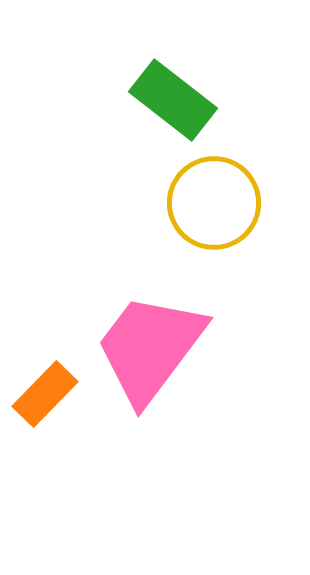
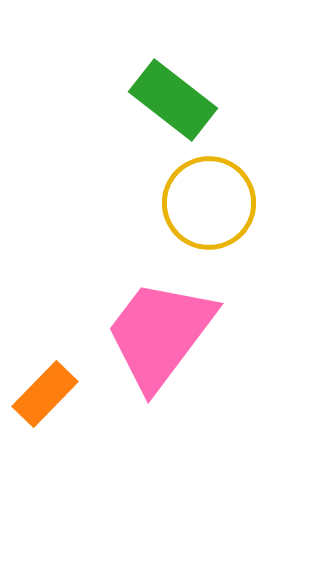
yellow circle: moved 5 px left
pink trapezoid: moved 10 px right, 14 px up
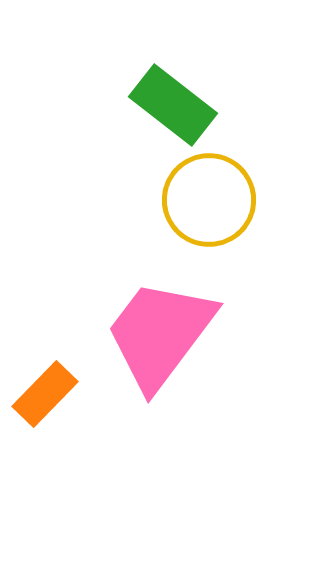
green rectangle: moved 5 px down
yellow circle: moved 3 px up
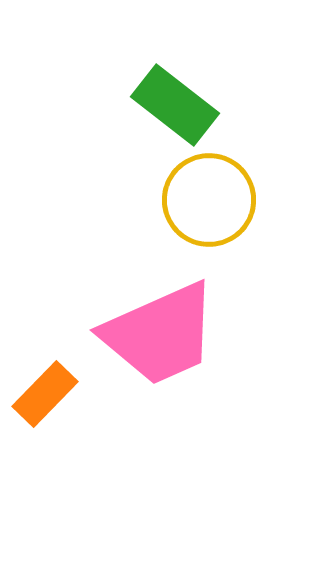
green rectangle: moved 2 px right
pink trapezoid: rotated 151 degrees counterclockwise
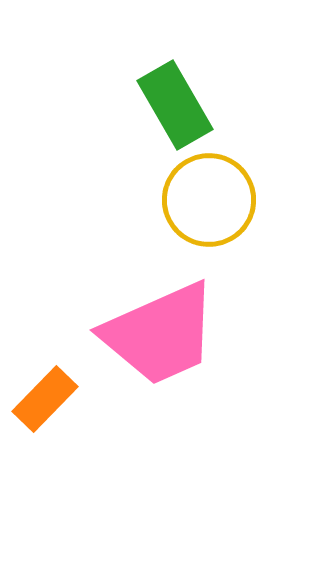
green rectangle: rotated 22 degrees clockwise
orange rectangle: moved 5 px down
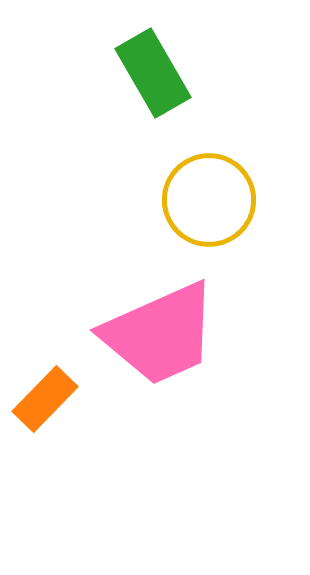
green rectangle: moved 22 px left, 32 px up
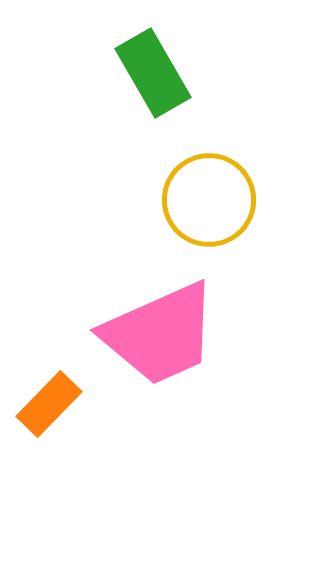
orange rectangle: moved 4 px right, 5 px down
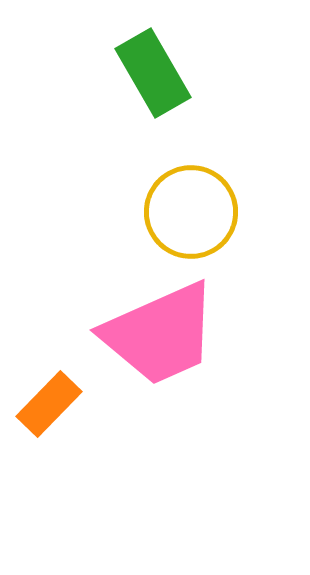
yellow circle: moved 18 px left, 12 px down
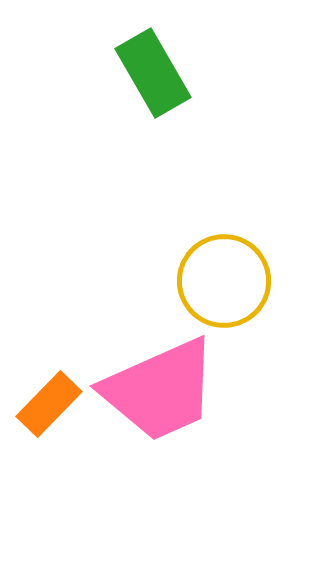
yellow circle: moved 33 px right, 69 px down
pink trapezoid: moved 56 px down
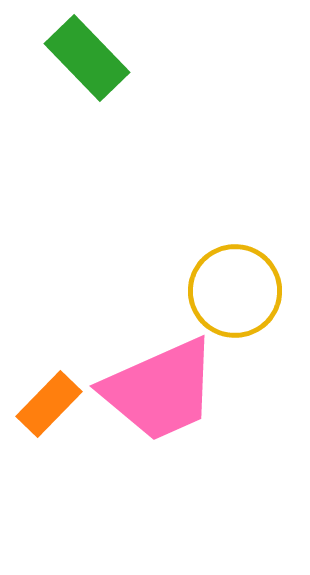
green rectangle: moved 66 px left, 15 px up; rotated 14 degrees counterclockwise
yellow circle: moved 11 px right, 10 px down
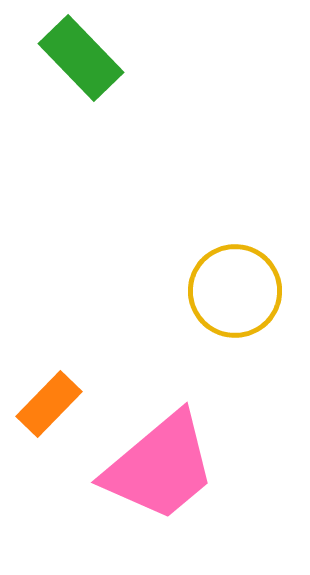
green rectangle: moved 6 px left
pink trapezoid: moved 77 px down; rotated 16 degrees counterclockwise
